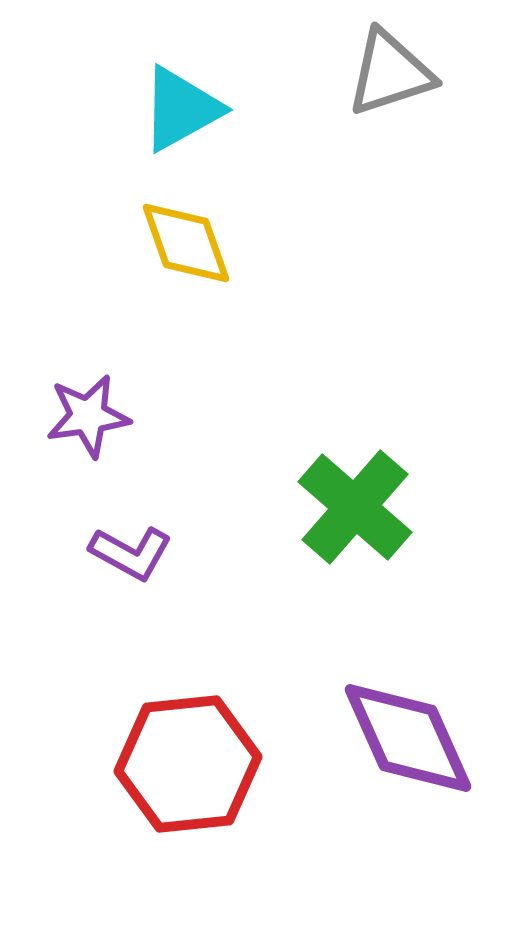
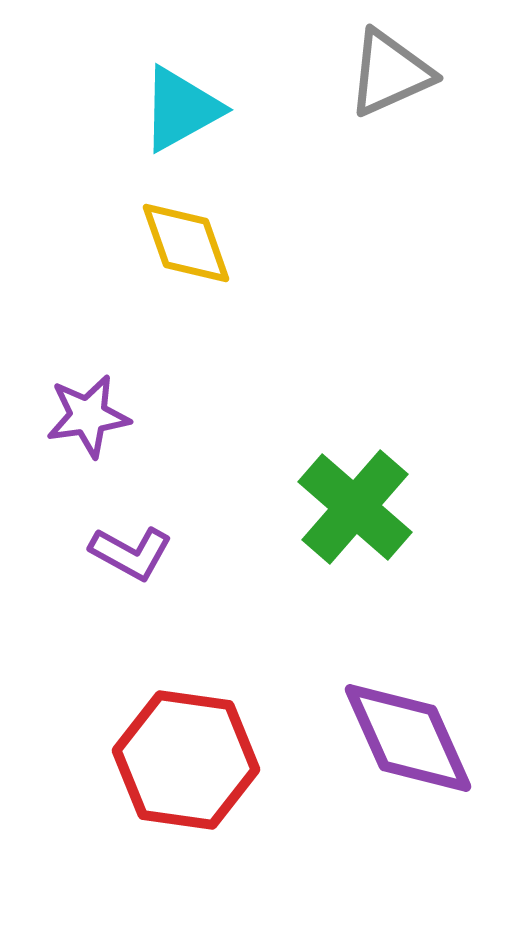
gray triangle: rotated 6 degrees counterclockwise
red hexagon: moved 2 px left, 4 px up; rotated 14 degrees clockwise
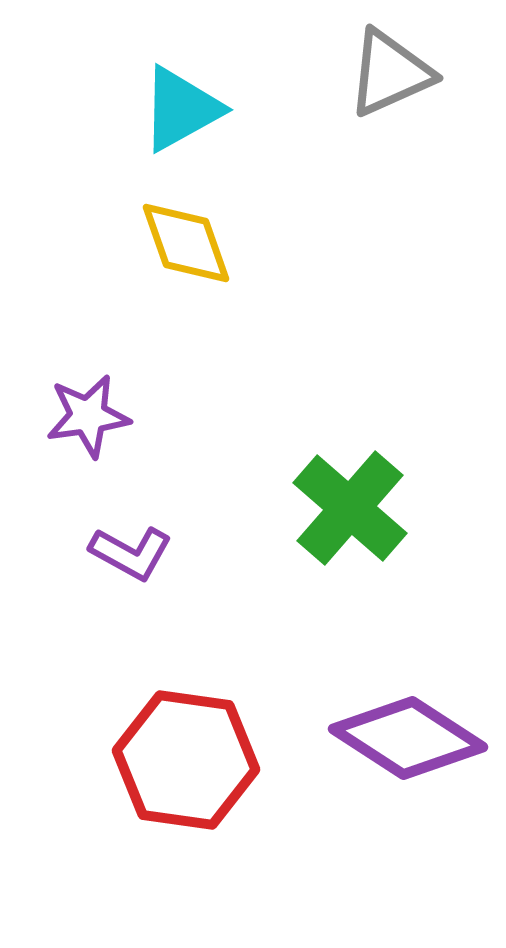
green cross: moved 5 px left, 1 px down
purple diamond: rotated 33 degrees counterclockwise
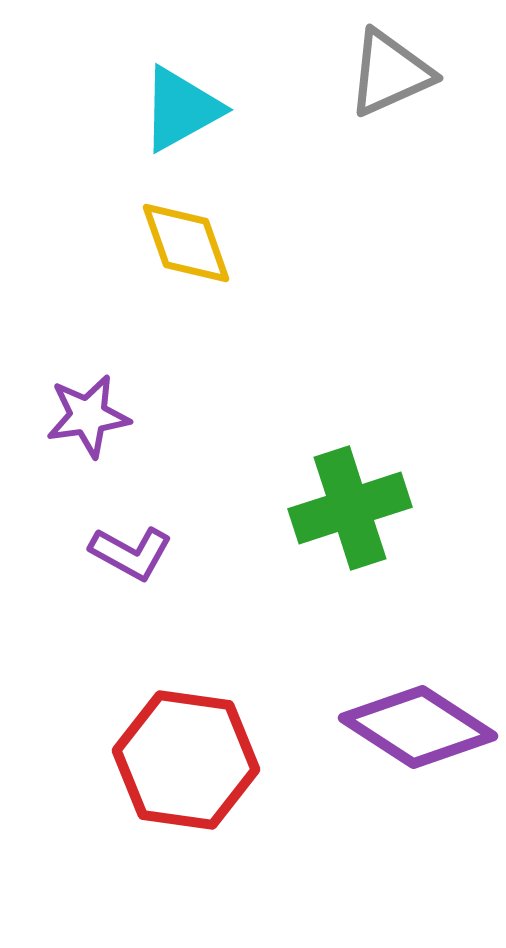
green cross: rotated 31 degrees clockwise
purple diamond: moved 10 px right, 11 px up
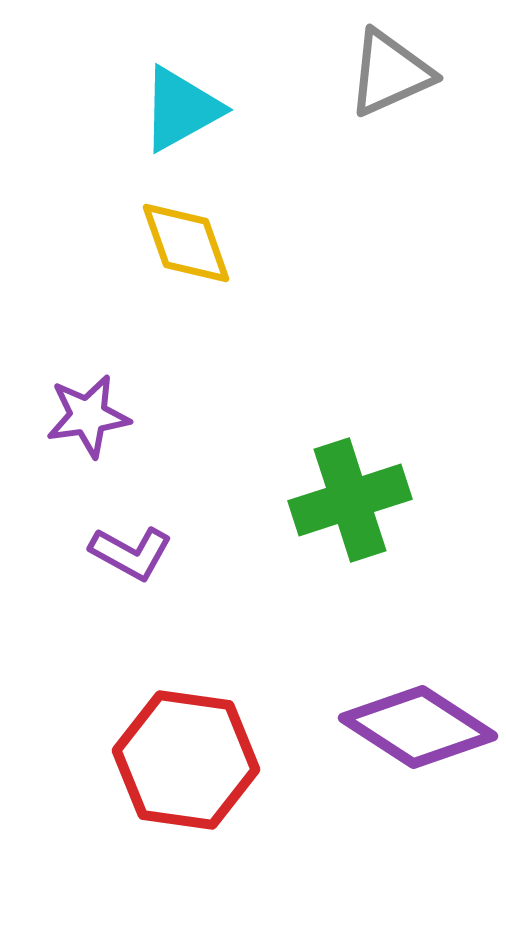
green cross: moved 8 px up
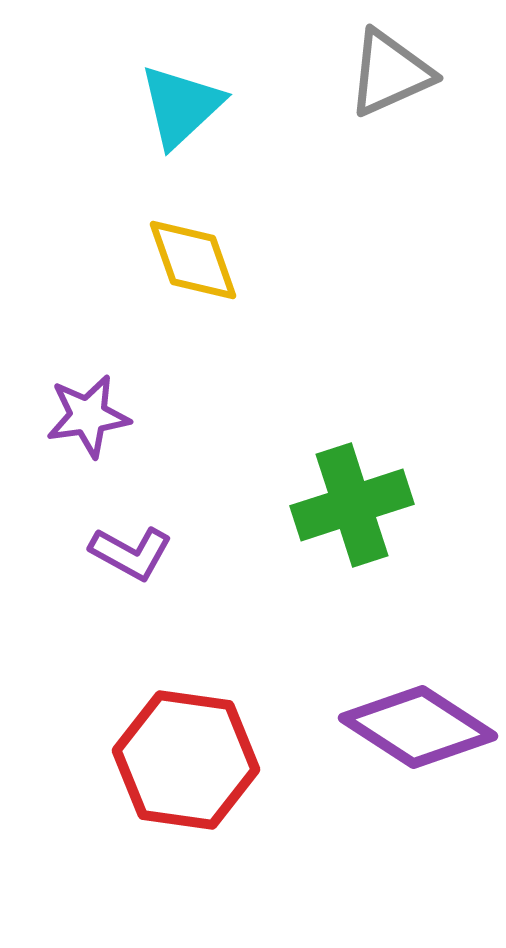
cyan triangle: moved 3 px up; rotated 14 degrees counterclockwise
yellow diamond: moved 7 px right, 17 px down
green cross: moved 2 px right, 5 px down
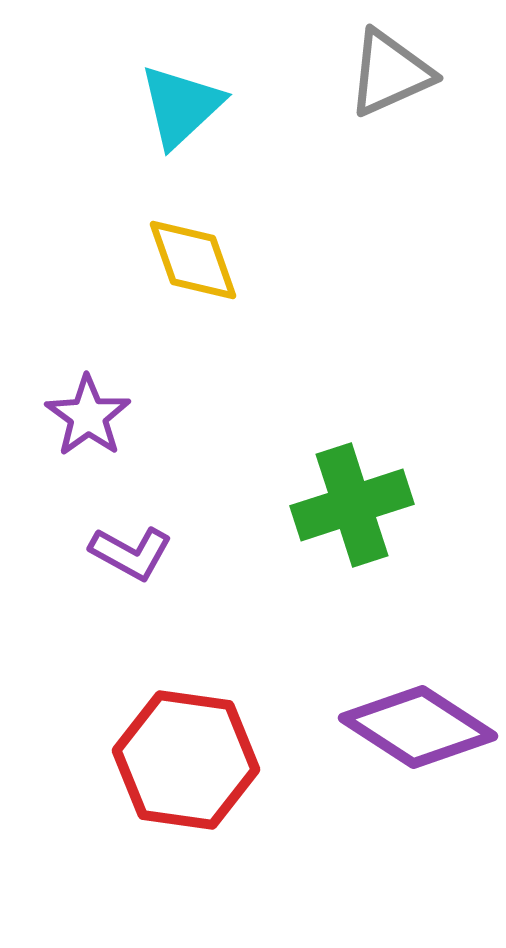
purple star: rotated 28 degrees counterclockwise
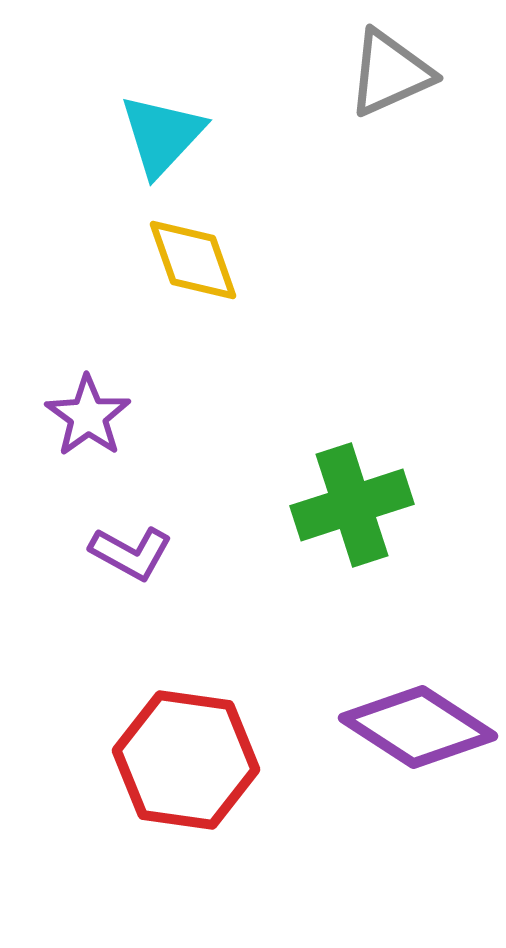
cyan triangle: moved 19 px left, 29 px down; rotated 4 degrees counterclockwise
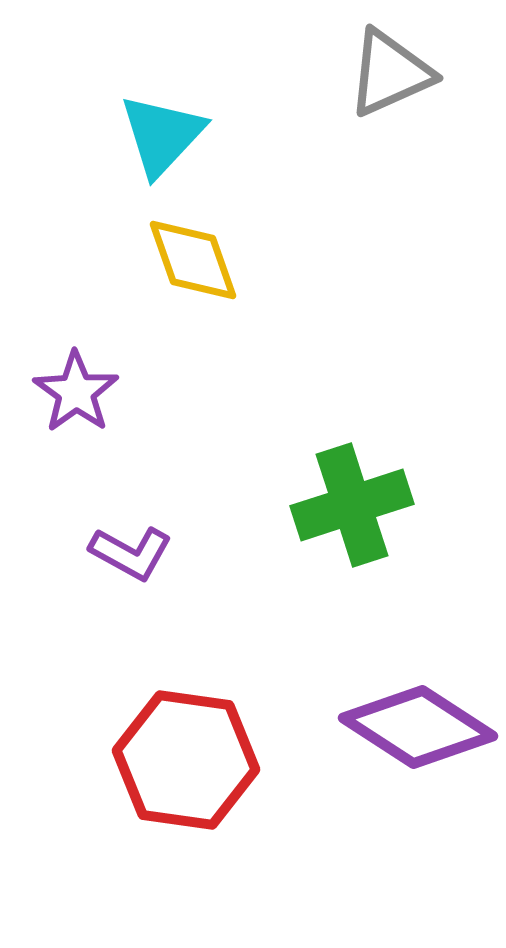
purple star: moved 12 px left, 24 px up
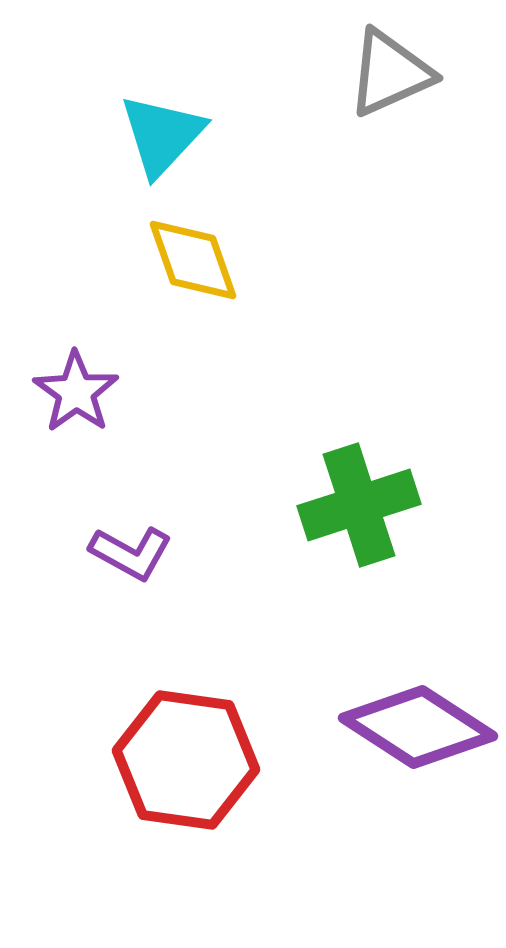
green cross: moved 7 px right
